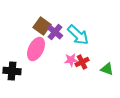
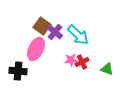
black cross: moved 6 px right
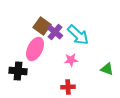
pink ellipse: moved 1 px left
red cross: moved 14 px left, 25 px down; rotated 24 degrees clockwise
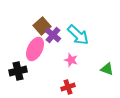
brown square: rotated 12 degrees clockwise
purple cross: moved 2 px left, 3 px down
pink star: rotated 24 degrees clockwise
black cross: rotated 18 degrees counterclockwise
red cross: rotated 16 degrees counterclockwise
